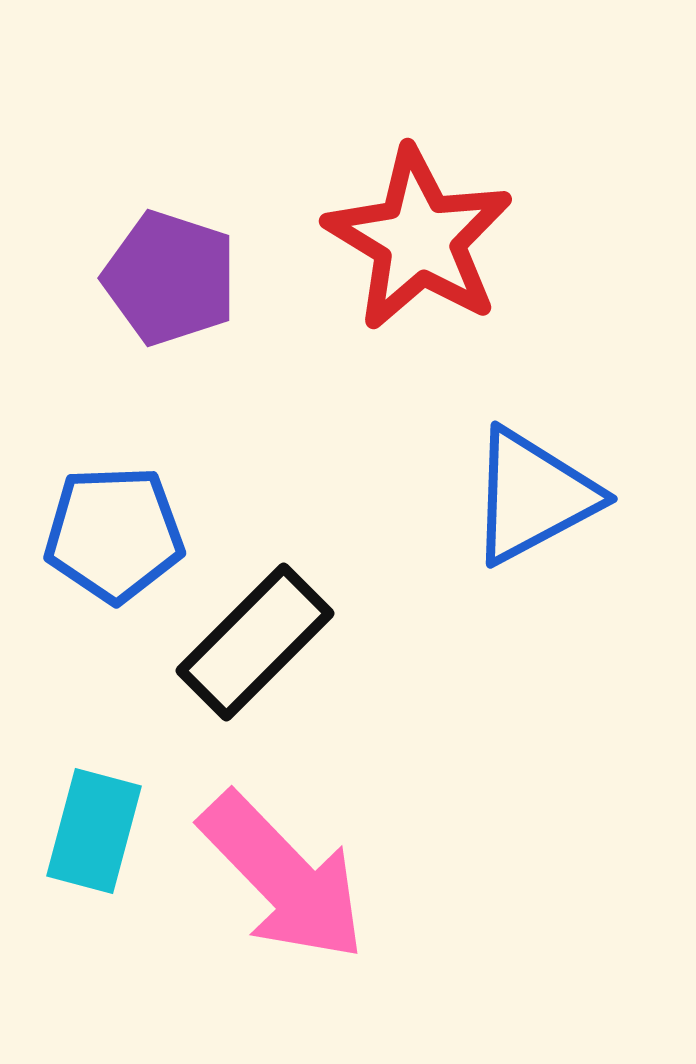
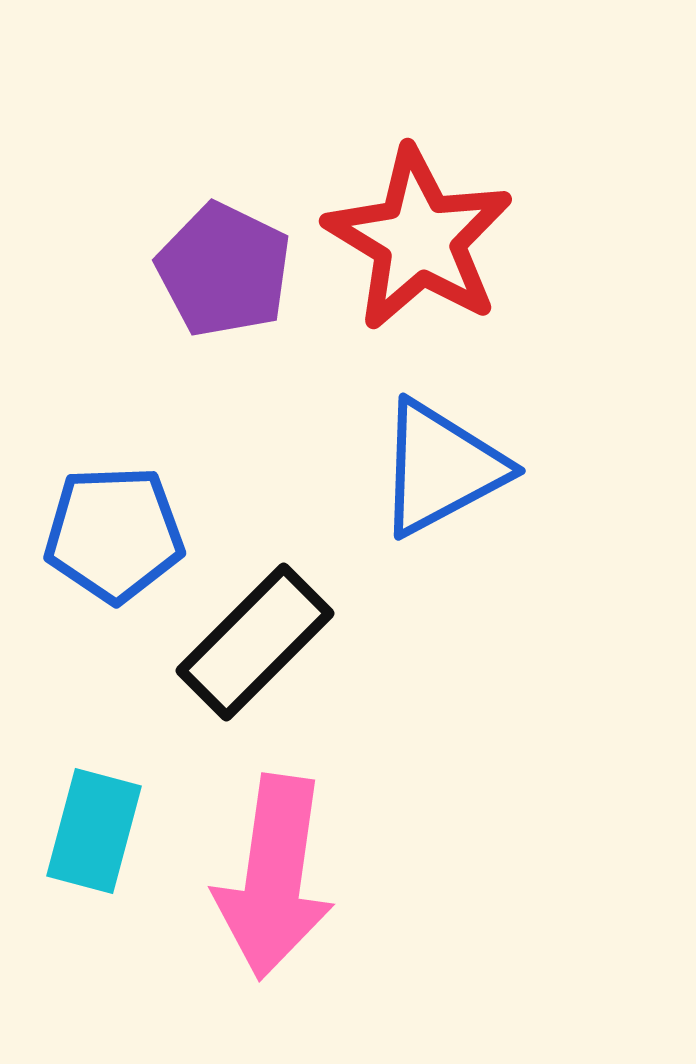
purple pentagon: moved 54 px right, 8 px up; rotated 8 degrees clockwise
blue triangle: moved 92 px left, 28 px up
pink arrow: moved 9 px left; rotated 52 degrees clockwise
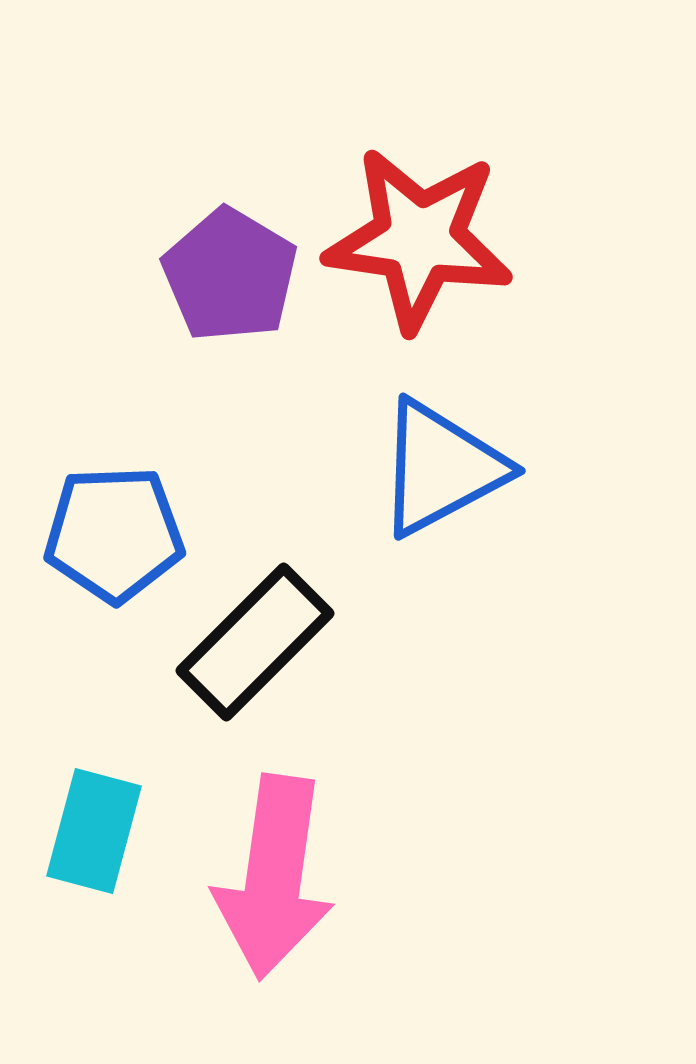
red star: rotated 23 degrees counterclockwise
purple pentagon: moved 6 px right, 5 px down; rotated 5 degrees clockwise
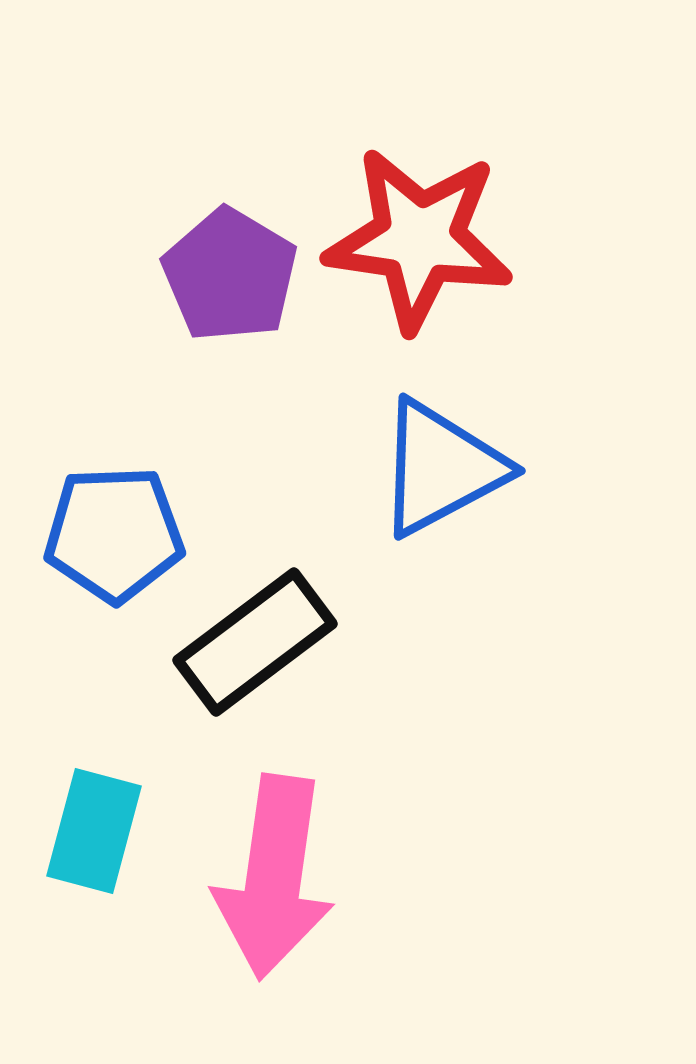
black rectangle: rotated 8 degrees clockwise
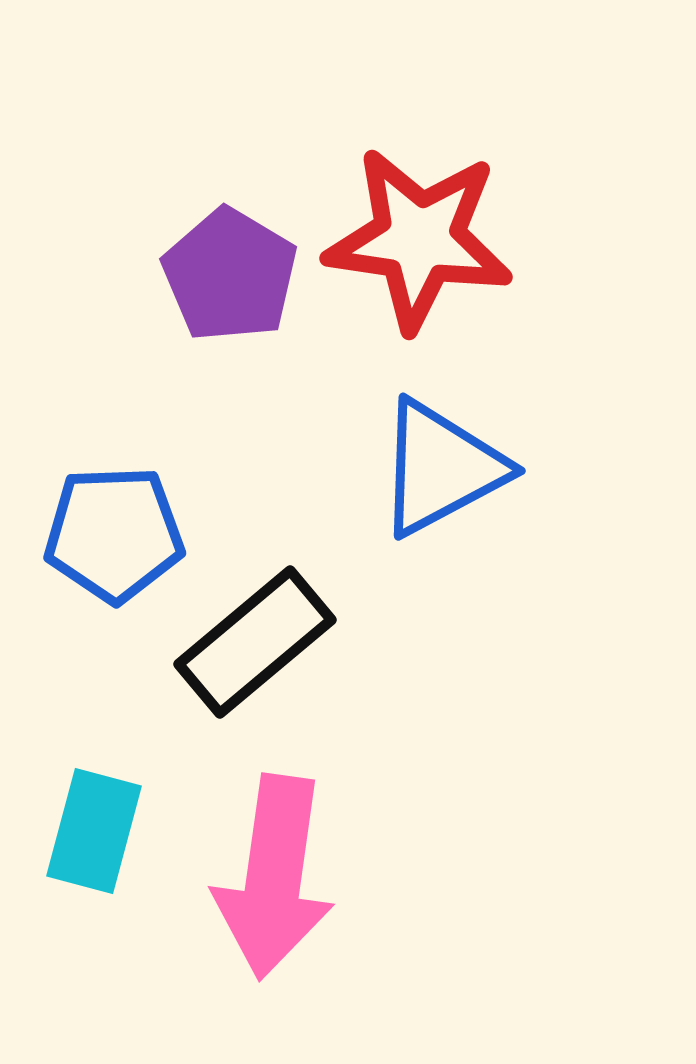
black rectangle: rotated 3 degrees counterclockwise
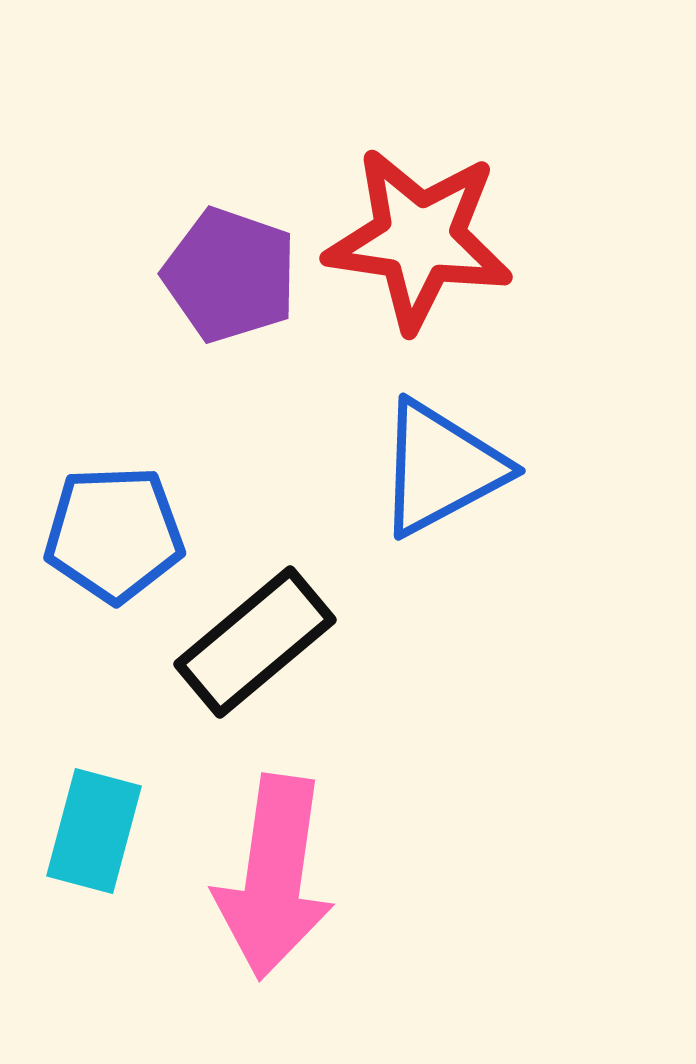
purple pentagon: rotated 12 degrees counterclockwise
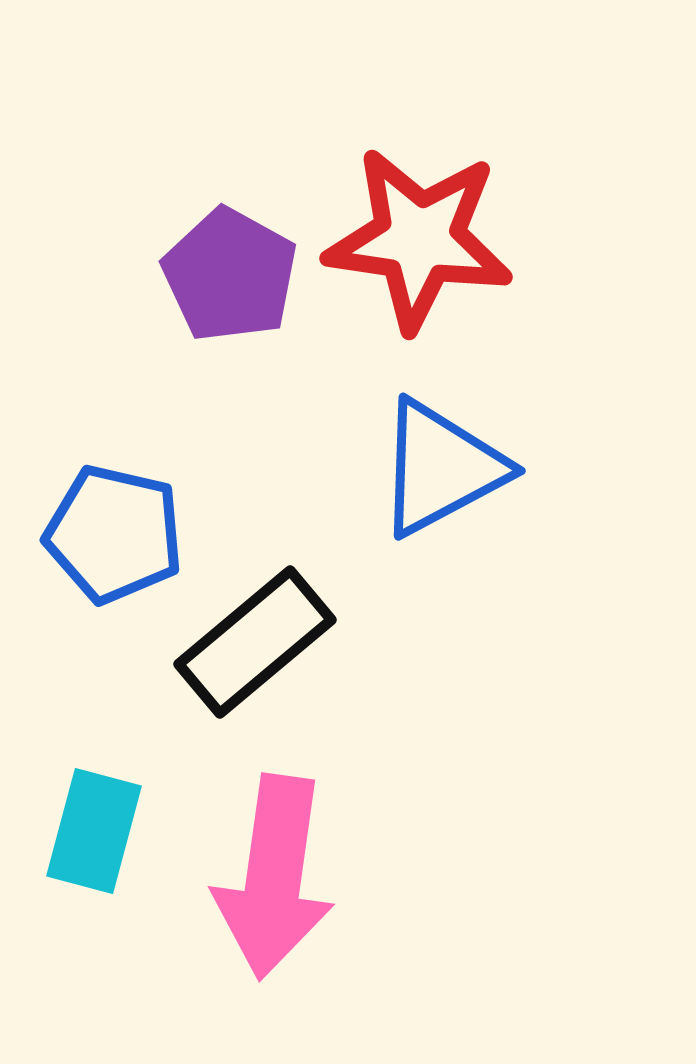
purple pentagon: rotated 10 degrees clockwise
blue pentagon: rotated 15 degrees clockwise
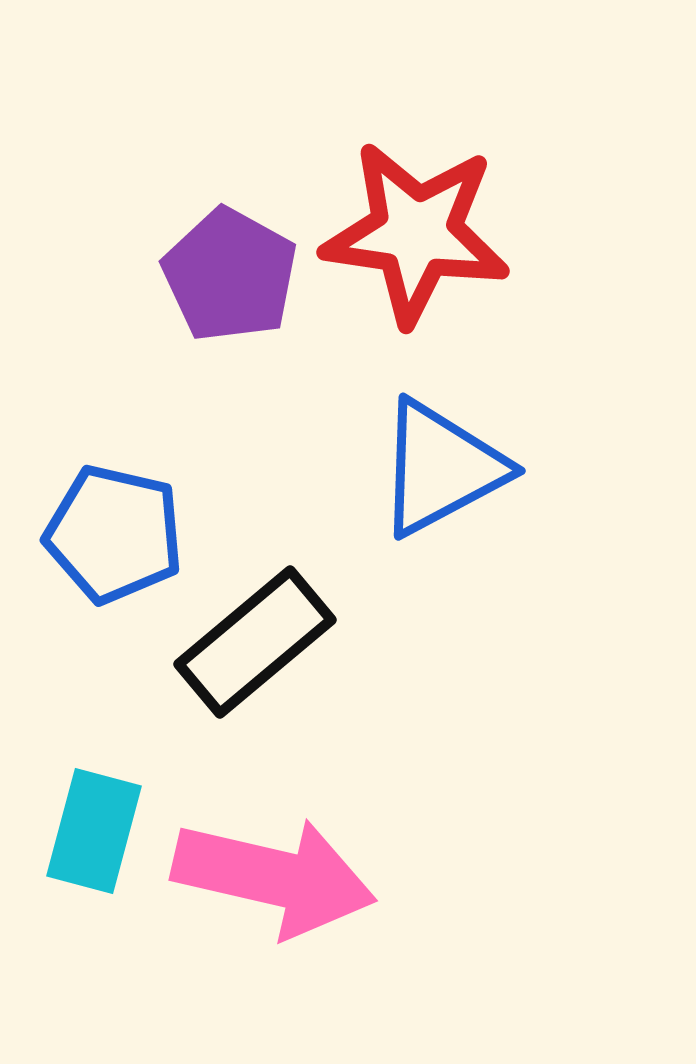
red star: moved 3 px left, 6 px up
pink arrow: rotated 85 degrees counterclockwise
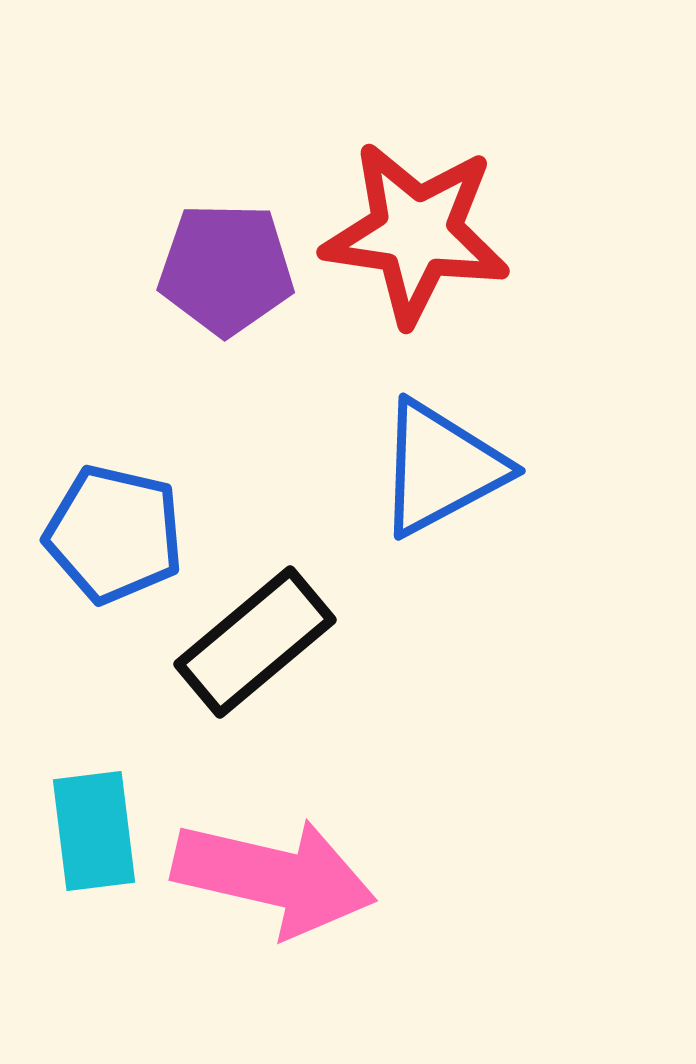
purple pentagon: moved 4 px left, 6 px up; rotated 28 degrees counterclockwise
cyan rectangle: rotated 22 degrees counterclockwise
